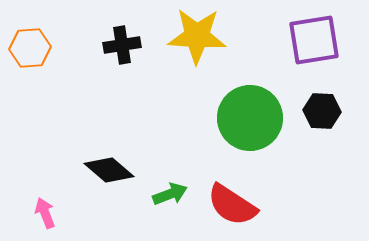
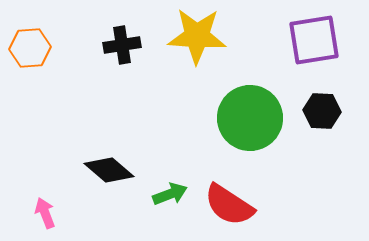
red semicircle: moved 3 px left
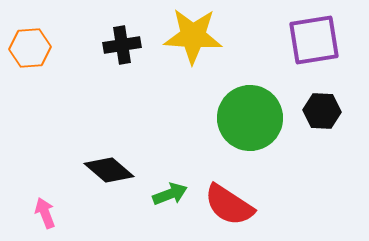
yellow star: moved 4 px left
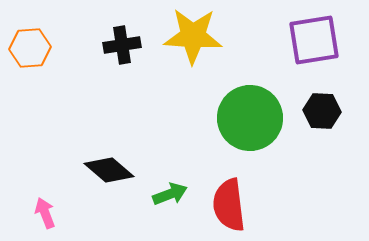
red semicircle: rotated 50 degrees clockwise
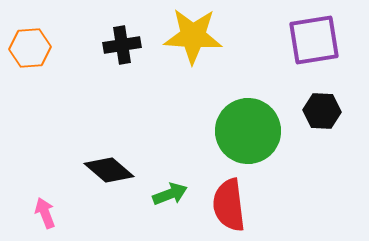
green circle: moved 2 px left, 13 px down
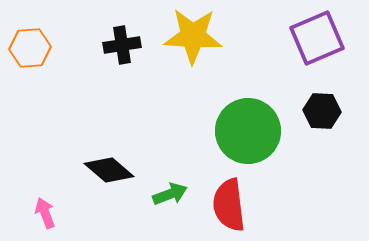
purple square: moved 3 px right, 2 px up; rotated 14 degrees counterclockwise
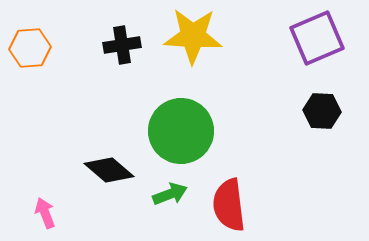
green circle: moved 67 px left
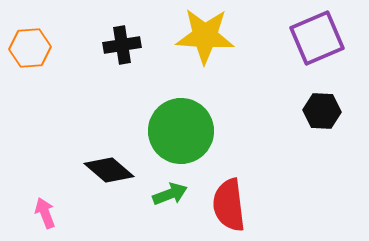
yellow star: moved 12 px right
